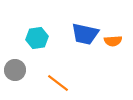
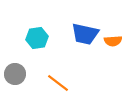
gray circle: moved 4 px down
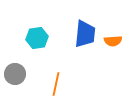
blue trapezoid: rotated 96 degrees counterclockwise
orange line: moved 2 px left, 1 px down; rotated 65 degrees clockwise
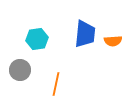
cyan hexagon: moved 1 px down
gray circle: moved 5 px right, 4 px up
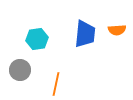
orange semicircle: moved 4 px right, 11 px up
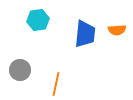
cyan hexagon: moved 1 px right, 19 px up
